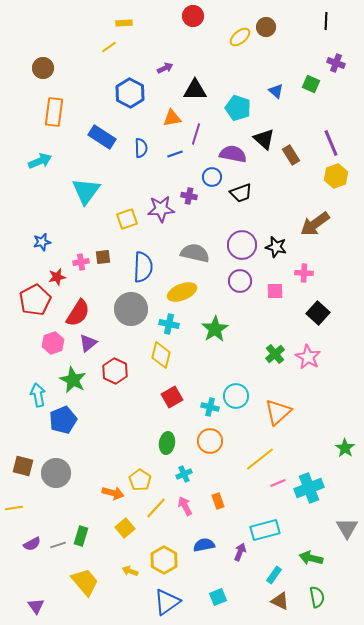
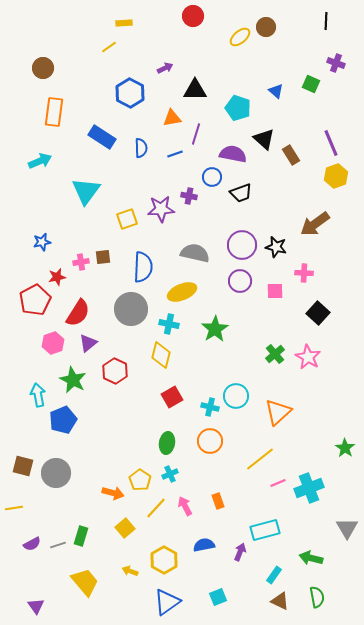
cyan cross at (184, 474): moved 14 px left
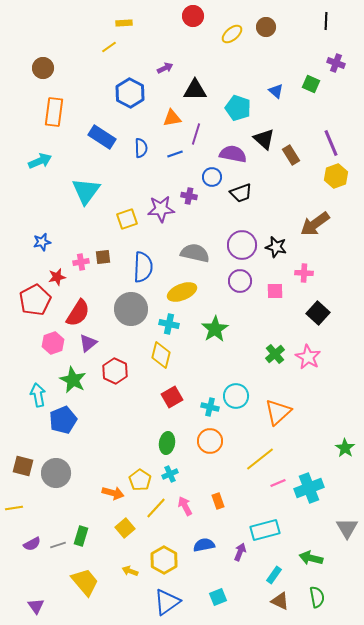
yellow ellipse at (240, 37): moved 8 px left, 3 px up
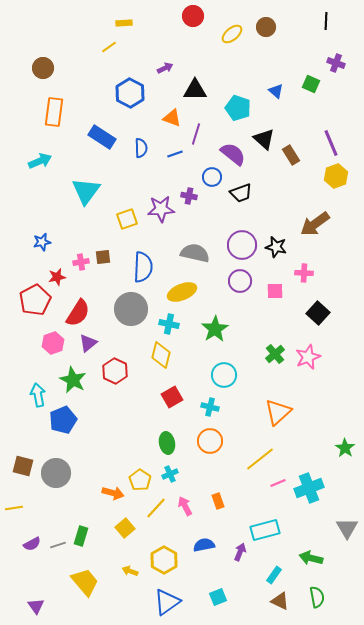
orange triangle at (172, 118): rotated 30 degrees clockwise
purple semicircle at (233, 154): rotated 28 degrees clockwise
pink star at (308, 357): rotated 20 degrees clockwise
cyan circle at (236, 396): moved 12 px left, 21 px up
green ellipse at (167, 443): rotated 20 degrees counterclockwise
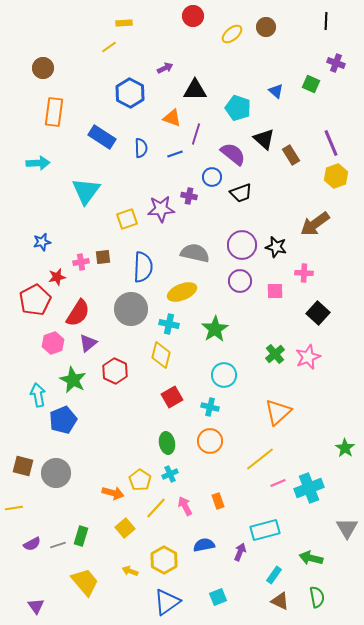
cyan arrow at (40, 161): moved 2 px left, 2 px down; rotated 20 degrees clockwise
